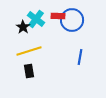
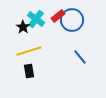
red rectangle: rotated 40 degrees counterclockwise
blue line: rotated 49 degrees counterclockwise
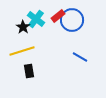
yellow line: moved 7 px left
blue line: rotated 21 degrees counterclockwise
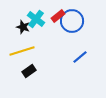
blue circle: moved 1 px down
black star: rotated 16 degrees counterclockwise
blue line: rotated 70 degrees counterclockwise
black rectangle: rotated 64 degrees clockwise
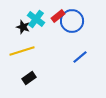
black rectangle: moved 7 px down
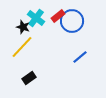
cyan cross: moved 1 px up
yellow line: moved 4 px up; rotated 30 degrees counterclockwise
